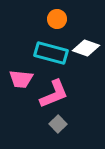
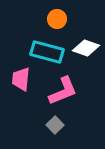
cyan rectangle: moved 4 px left, 1 px up
pink trapezoid: rotated 90 degrees clockwise
pink L-shape: moved 9 px right, 3 px up
gray square: moved 3 px left, 1 px down
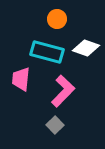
pink L-shape: rotated 24 degrees counterclockwise
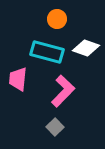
pink trapezoid: moved 3 px left
gray square: moved 2 px down
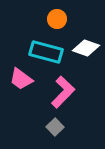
cyan rectangle: moved 1 px left
pink trapezoid: moved 3 px right; rotated 60 degrees counterclockwise
pink L-shape: moved 1 px down
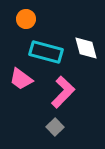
orange circle: moved 31 px left
white diamond: rotated 56 degrees clockwise
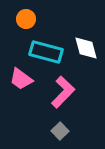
gray square: moved 5 px right, 4 px down
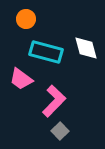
pink L-shape: moved 9 px left, 9 px down
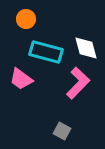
pink L-shape: moved 24 px right, 18 px up
gray square: moved 2 px right; rotated 18 degrees counterclockwise
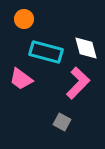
orange circle: moved 2 px left
gray square: moved 9 px up
